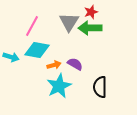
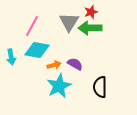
cyan arrow: rotated 63 degrees clockwise
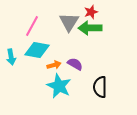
cyan star: rotated 20 degrees counterclockwise
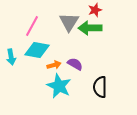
red star: moved 4 px right, 2 px up
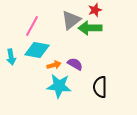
gray triangle: moved 2 px right, 2 px up; rotated 20 degrees clockwise
cyan star: rotated 20 degrees counterclockwise
